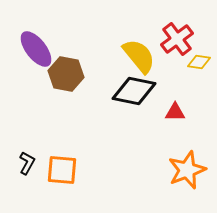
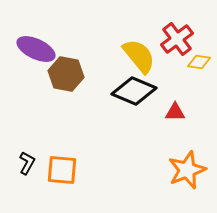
purple ellipse: rotated 27 degrees counterclockwise
black diamond: rotated 12 degrees clockwise
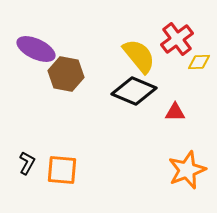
yellow diamond: rotated 10 degrees counterclockwise
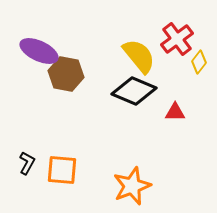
purple ellipse: moved 3 px right, 2 px down
yellow diamond: rotated 50 degrees counterclockwise
orange star: moved 55 px left, 16 px down
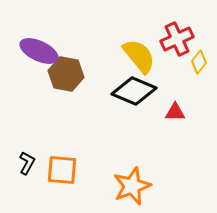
red cross: rotated 12 degrees clockwise
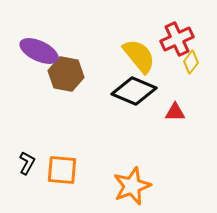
yellow diamond: moved 8 px left
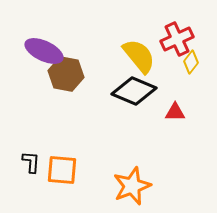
purple ellipse: moved 5 px right
black L-shape: moved 4 px right, 1 px up; rotated 25 degrees counterclockwise
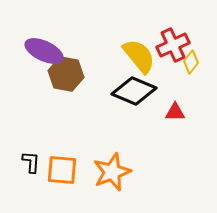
red cross: moved 4 px left, 6 px down
orange star: moved 20 px left, 14 px up
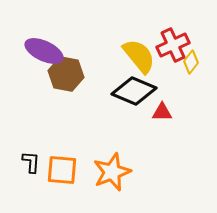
red triangle: moved 13 px left
